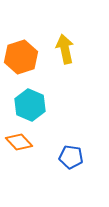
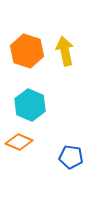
yellow arrow: moved 2 px down
orange hexagon: moved 6 px right, 6 px up; rotated 24 degrees counterclockwise
orange diamond: rotated 24 degrees counterclockwise
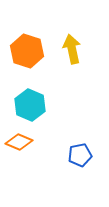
yellow arrow: moved 7 px right, 2 px up
blue pentagon: moved 9 px right, 2 px up; rotated 20 degrees counterclockwise
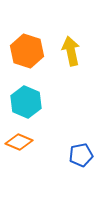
yellow arrow: moved 1 px left, 2 px down
cyan hexagon: moved 4 px left, 3 px up
blue pentagon: moved 1 px right
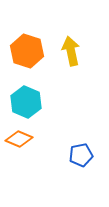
orange diamond: moved 3 px up
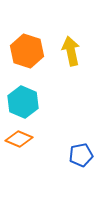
cyan hexagon: moved 3 px left
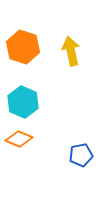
orange hexagon: moved 4 px left, 4 px up
